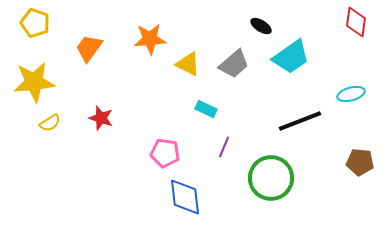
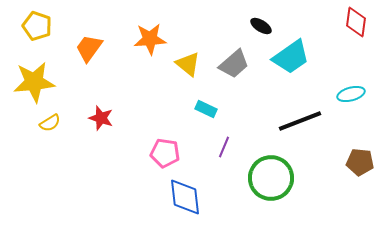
yellow pentagon: moved 2 px right, 3 px down
yellow triangle: rotated 12 degrees clockwise
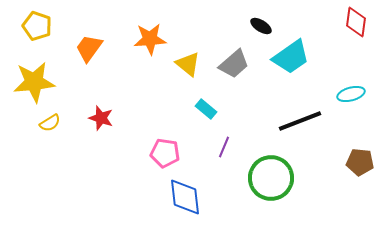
cyan rectangle: rotated 15 degrees clockwise
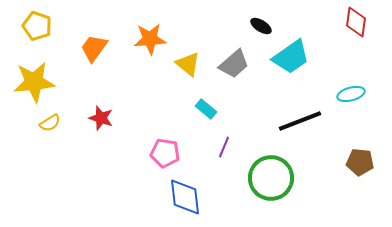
orange trapezoid: moved 5 px right
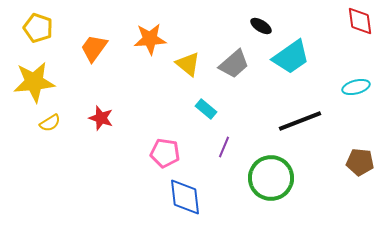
red diamond: moved 4 px right, 1 px up; rotated 16 degrees counterclockwise
yellow pentagon: moved 1 px right, 2 px down
cyan ellipse: moved 5 px right, 7 px up
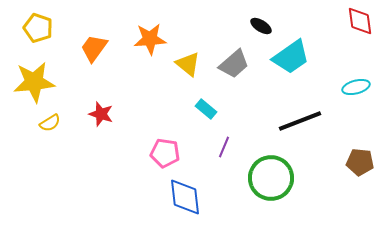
red star: moved 4 px up
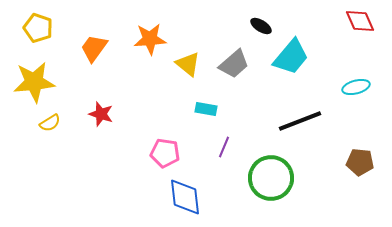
red diamond: rotated 16 degrees counterclockwise
cyan trapezoid: rotated 15 degrees counterclockwise
cyan rectangle: rotated 30 degrees counterclockwise
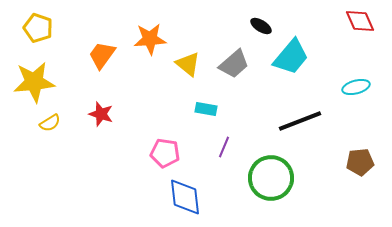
orange trapezoid: moved 8 px right, 7 px down
brown pentagon: rotated 12 degrees counterclockwise
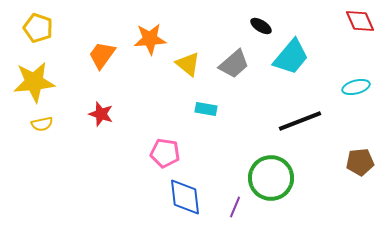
yellow semicircle: moved 8 px left, 1 px down; rotated 20 degrees clockwise
purple line: moved 11 px right, 60 px down
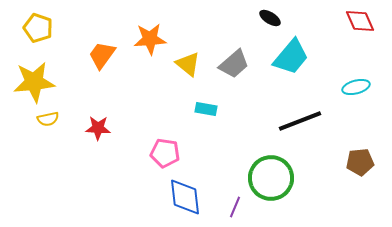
black ellipse: moved 9 px right, 8 px up
red star: moved 3 px left, 14 px down; rotated 15 degrees counterclockwise
yellow semicircle: moved 6 px right, 5 px up
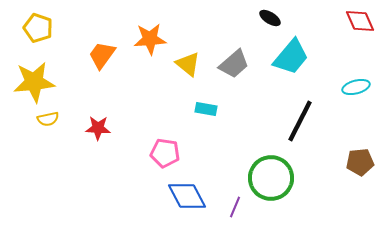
black line: rotated 42 degrees counterclockwise
blue diamond: moved 2 px right, 1 px up; rotated 21 degrees counterclockwise
